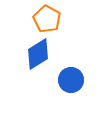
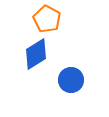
blue diamond: moved 2 px left
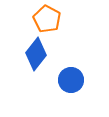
blue diamond: rotated 20 degrees counterclockwise
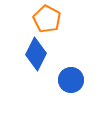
blue diamond: rotated 12 degrees counterclockwise
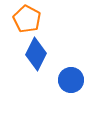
orange pentagon: moved 20 px left
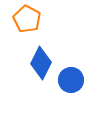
blue diamond: moved 5 px right, 9 px down
